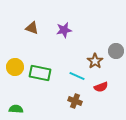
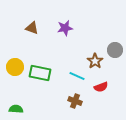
purple star: moved 1 px right, 2 px up
gray circle: moved 1 px left, 1 px up
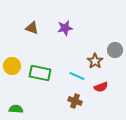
yellow circle: moved 3 px left, 1 px up
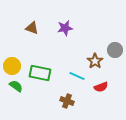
brown cross: moved 8 px left
green semicircle: moved 23 px up; rotated 32 degrees clockwise
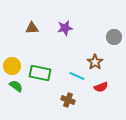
brown triangle: rotated 24 degrees counterclockwise
gray circle: moved 1 px left, 13 px up
brown star: moved 1 px down
brown cross: moved 1 px right, 1 px up
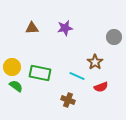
yellow circle: moved 1 px down
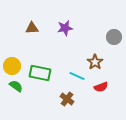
yellow circle: moved 1 px up
brown cross: moved 1 px left, 1 px up; rotated 16 degrees clockwise
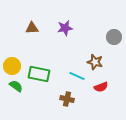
brown star: rotated 21 degrees counterclockwise
green rectangle: moved 1 px left, 1 px down
brown cross: rotated 24 degrees counterclockwise
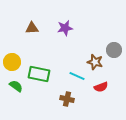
gray circle: moved 13 px down
yellow circle: moved 4 px up
